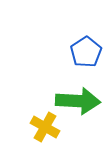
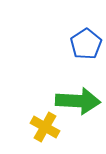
blue pentagon: moved 8 px up
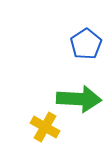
green arrow: moved 1 px right, 2 px up
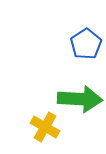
green arrow: moved 1 px right
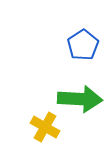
blue pentagon: moved 3 px left, 1 px down
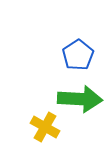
blue pentagon: moved 5 px left, 10 px down
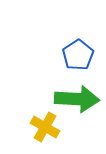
green arrow: moved 3 px left
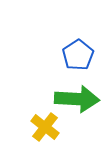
yellow cross: rotated 8 degrees clockwise
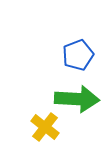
blue pentagon: rotated 12 degrees clockwise
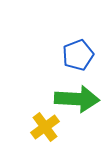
yellow cross: rotated 16 degrees clockwise
